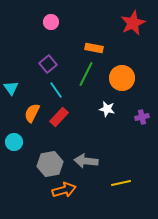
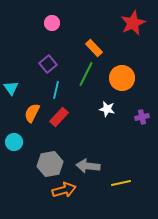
pink circle: moved 1 px right, 1 px down
orange rectangle: rotated 36 degrees clockwise
cyan line: rotated 48 degrees clockwise
gray arrow: moved 2 px right, 5 px down
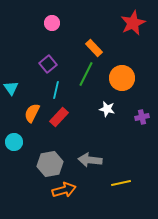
gray arrow: moved 2 px right, 6 px up
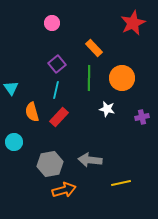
purple square: moved 9 px right
green line: moved 3 px right, 4 px down; rotated 25 degrees counterclockwise
orange semicircle: moved 1 px up; rotated 42 degrees counterclockwise
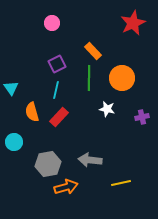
orange rectangle: moved 1 px left, 3 px down
purple square: rotated 12 degrees clockwise
gray hexagon: moved 2 px left
orange arrow: moved 2 px right, 3 px up
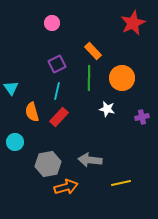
cyan line: moved 1 px right, 1 px down
cyan circle: moved 1 px right
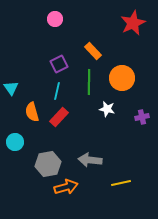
pink circle: moved 3 px right, 4 px up
purple square: moved 2 px right
green line: moved 4 px down
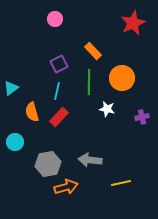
cyan triangle: rotated 28 degrees clockwise
